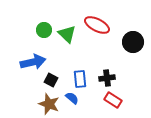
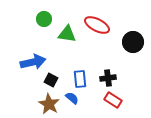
green circle: moved 11 px up
green triangle: rotated 36 degrees counterclockwise
black cross: moved 1 px right
brown star: rotated 10 degrees clockwise
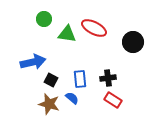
red ellipse: moved 3 px left, 3 px down
brown star: rotated 15 degrees counterclockwise
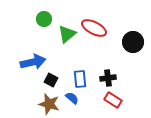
green triangle: rotated 48 degrees counterclockwise
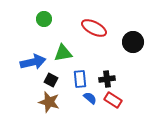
green triangle: moved 4 px left, 19 px down; rotated 30 degrees clockwise
black cross: moved 1 px left, 1 px down
blue semicircle: moved 18 px right
brown star: moved 2 px up
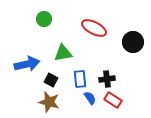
blue arrow: moved 6 px left, 2 px down
blue semicircle: rotated 16 degrees clockwise
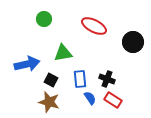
red ellipse: moved 2 px up
black cross: rotated 28 degrees clockwise
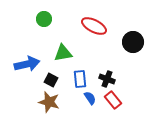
red rectangle: rotated 18 degrees clockwise
